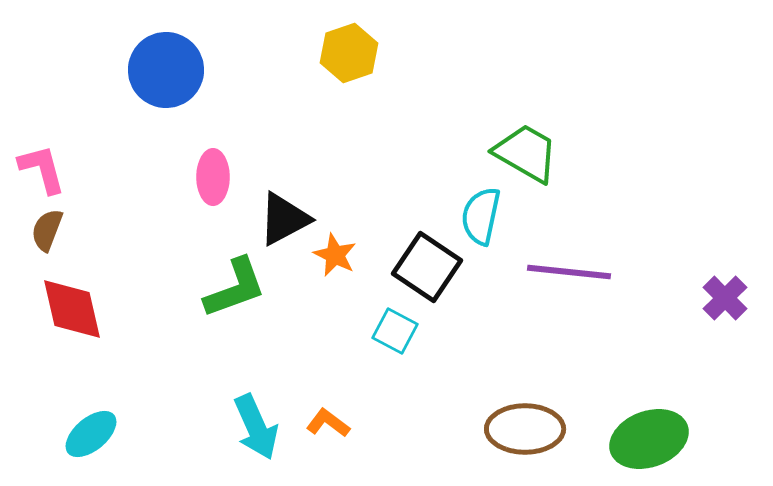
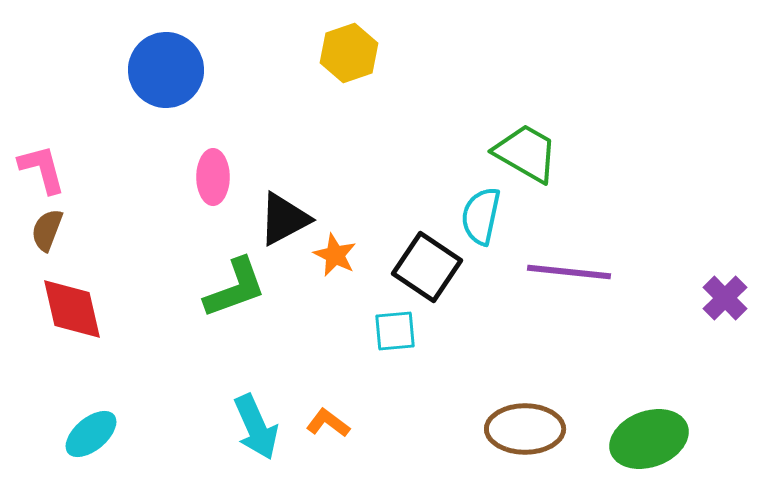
cyan square: rotated 33 degrees counterclockwise
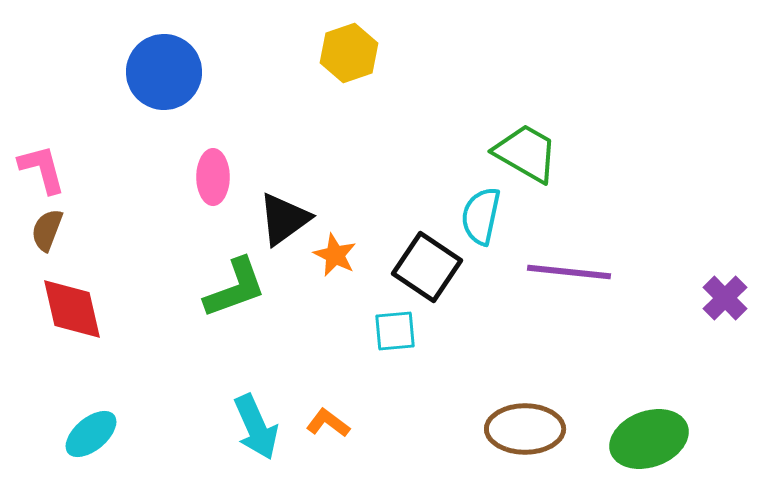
blue circle: moved 2 px left, 2 px down
black triangle: rotated 8 degrees counterclockwise
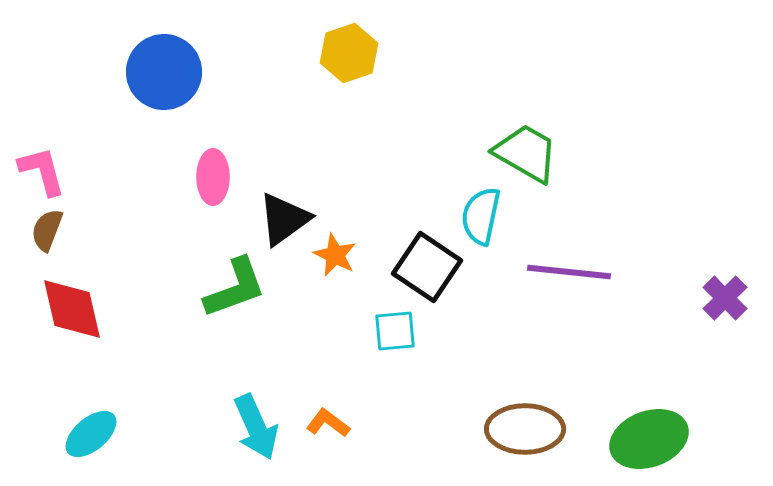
pink L-shape: moved 2 px down
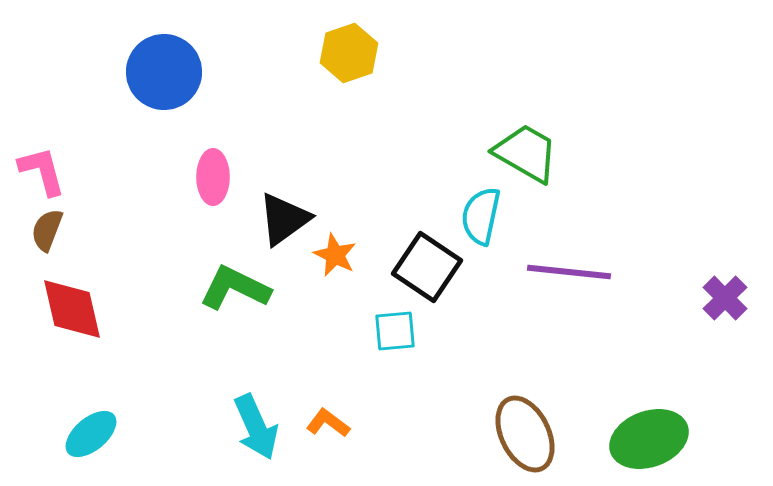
green L-shape: rotated 134 degrees counterclockwise
brown ellipse: moved 5 px down; rotated 64 degrees clockwise
